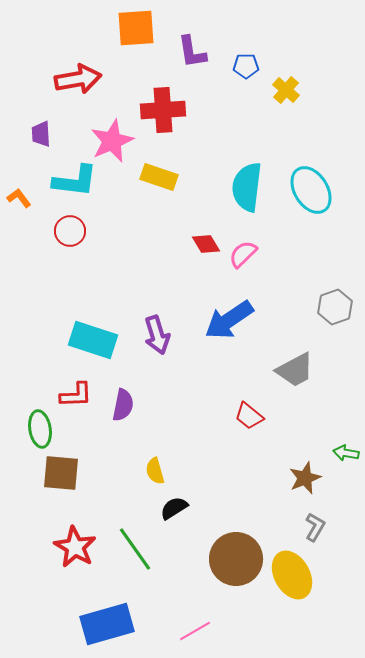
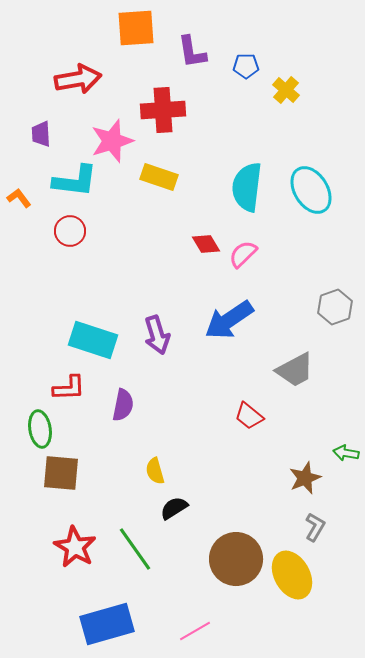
pink star: rotated 6 degrees clockwise
red L-shape: moved 7 px left, 7 px up
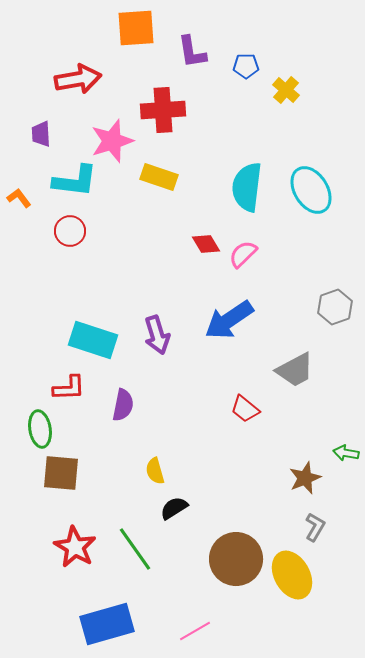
red trapezoid: moved 4 px left, 7 px up
